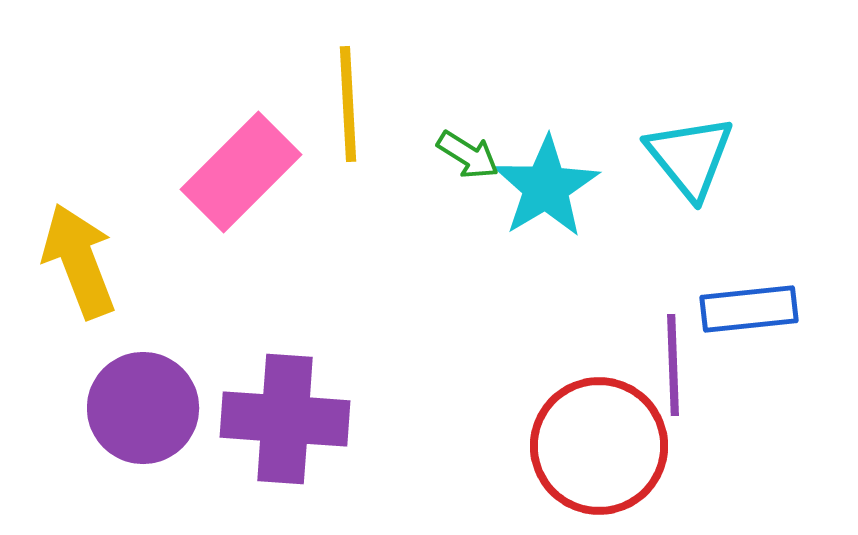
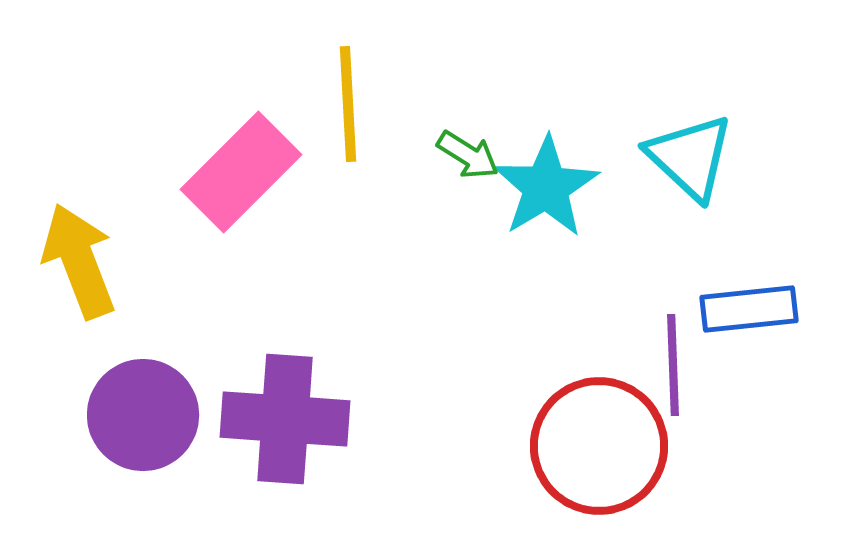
cyan triangle: rotated 8 degrees counterclockwise
purple circle: moved 7 px down
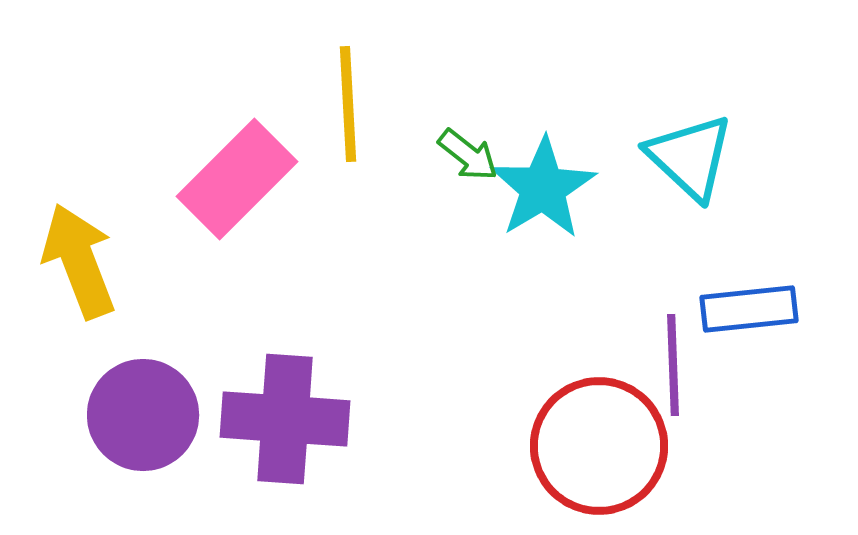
green arrow: rotated 6 degrees clockwise
pink rectangle: moved 4 px left, 7 px down
cyan star: moved 3 px left, 1 px down
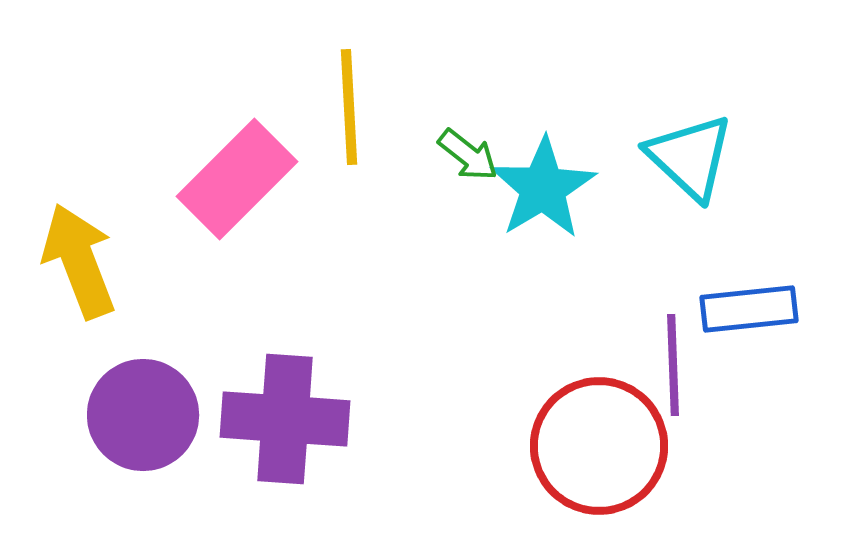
yellow line: moved 1 px right, 3 px down
